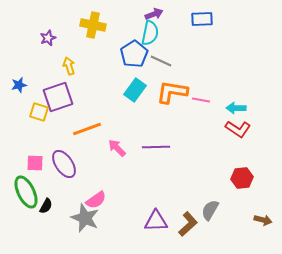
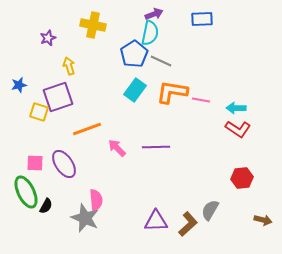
pink semicircle: rotated 60 degrees counterclockwise
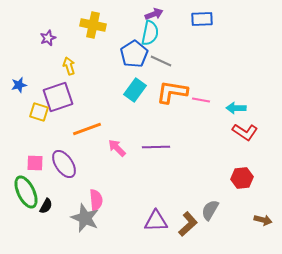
red L-shape: moved 7 px right, 3 px down
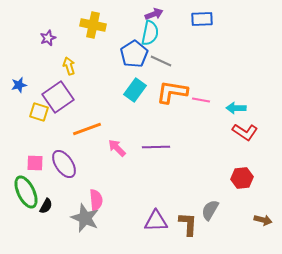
purple square: rotated 16 degrees counterclockwise
brown L-shape: rotated 45 degrees counterclockwise
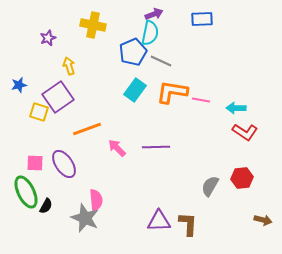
blue pentagon: moved 1 px left, 2 px up; rotated 8 degrees clockwise
gray semicircle: moved 24 px up
purple triangle: moved 3 px right
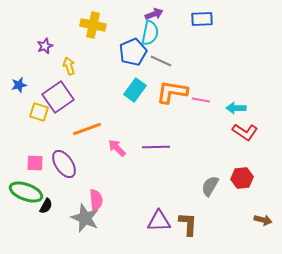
purple star: moved 3 px left, 8 px down
green ellipse: rotated 44 degrees counterclockwise
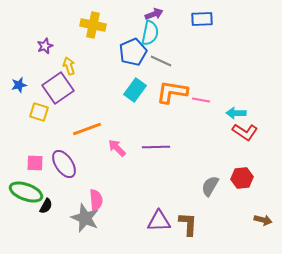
purple square: moved 9 px up
cyan arrow: moved 5 px down
